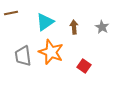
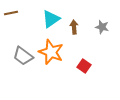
cyan triangle: moved 6 px right, 3 px up
gray star: rotated 16 degrees counterclockwise
gray trapezoid: rotated 45 degrees counterclockwise
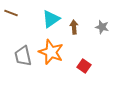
brown line: rotated 32 degrees clockwise
gray trapezoid: rotated 40 degrees clockwise
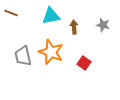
cyan triangle: moved 3 px up; rotated 24 degrees clockwise
gray star: moved 1 px right, 2 px up
red square: moved 3 px up
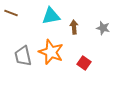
gray star: moved 3 px down
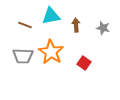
brown line: moved 14 px right, 12 px down
brown arrow: moved 2 px right, 2 px up
orange star: rotated 10 degrees clockwise
gray trapezoid: rotated 75 degrees counterclockwise
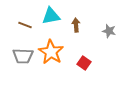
gray star: moved 6 px right, 3 px down
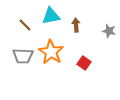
brown line: rotated 24 degrees clockwise
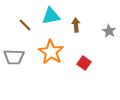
gray star: rotated 16 degrees clockwise
gray trapezoid: moved 9 px left, 1 px down
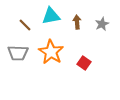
brown arrow: moved 1 px right, 3 px up
gray star: moved 7 px left, 7 px up; rotated 16 degrees clockwise
gray trapezoid: moved 4 px right, 4 px up
